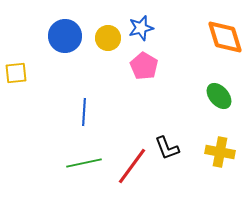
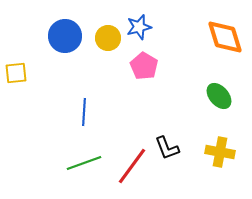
blue star: moved 2 px left, 1 px up
green line: rotated 8 degrees counterclockwise
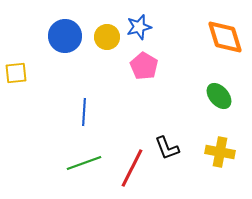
yellow circle: moved 1 px left, 1 px up
red line: moved 2 px down; rotated 9 degrees counterclockwise
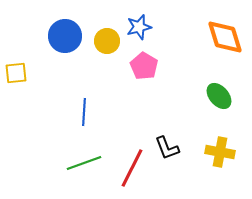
yellow circle: moved 4 px down
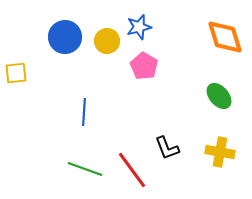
blue circle: moved 1 px down
green line: moved 1 px right, 6 px down; rotated 40 degrees clockwise
red line: moved 2 px down; rotated 63 degrees counterclockwise
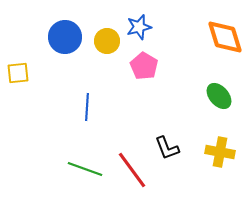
yellow square: moved 2 px right
blue line: moved 3 px right, 5 px up
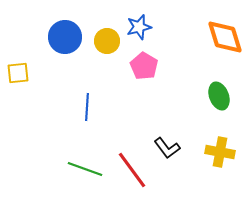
green ellipse: rotated 20 degrees clockwise
black L-shape: rotated 16 degrees counterclockwise
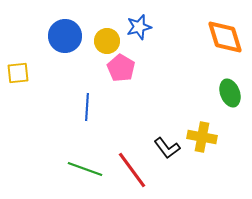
blue circle: moved 1 px up
pink pentagon: moved 23 px left, 2 px down
green ellipse: moved 11 px right, 3 px up
yellow cross: moved 18 px left, 15 px up
